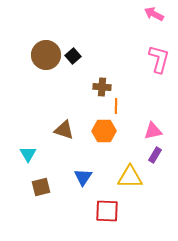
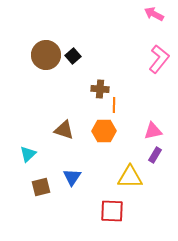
pink L-shape: rotated 24 degrees clockwise
brown cross: moved 2 px left, 2 px down
orange line: moved 2 px left, 1 px up
cyan triangle: rotated 18 degrees clockwise
blue triangle: moved 11 px left
red square: moved 5 px right
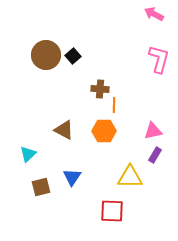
pink L-shape: rotated 24 degrees counterclockwise
brown triangle: rotated 10 degrees clockwise
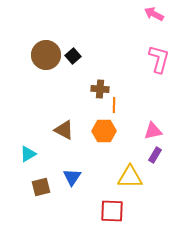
cyan triangle: rotated 12 degrees clockwise
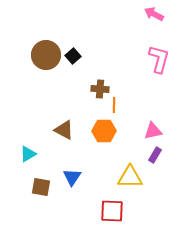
brown square: rotated 24 degrees clockwise
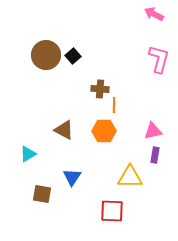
purple rectangle: rotated 21 degrees counterclockwise
brown square: moved 1 px right, 7 px down
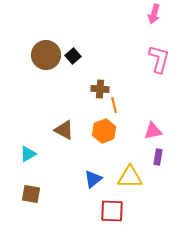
pink arrow: rotated 102 degrees counterclockwise
orange line: rotated 14 degrees counterclockwise
orange hexagon: rotated 20 degrees counterclockwise
purple rectangle: moved 3 px right, 2 px down
blue triangle: moved 21 px right, 2 px down; rotated 18 degrees clockwise
brown square: moved 11 px left
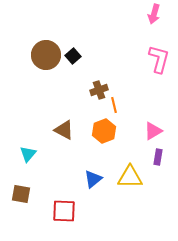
brown cross: moved 1 px left, 1 px down; rotated 24 degrees counterclockwise
pink triangle: rotated 18 degrees counterclockwise
cyan triangle: rotated 18 degrees counterclockwise
brown square: moved 10 px left
red square: moved 48 px left
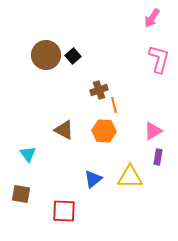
pink arrow: moved 2 px left, 4 px down; rotated 18 degrees clockwise
orange hexagon: rotated 25 degrees clockwise
cyan triangle: rotated 18 degrees counterclockwise
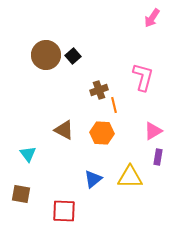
pink L-shape: moved 16 px left, 18 px down
orange hexagon: moved 2 px left, 2 px down
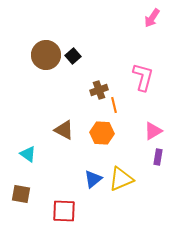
cyan triangle: rotated 18 degrees counterclockwise
yellow triangle: moved 9 px left, 2 px down; rotated 24 degrees counterclockwise
